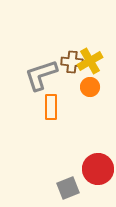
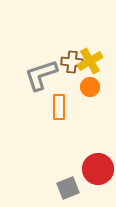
orange rectangle: moved 8 px right
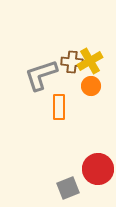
orange circle: moved 1 px right, 1 px up
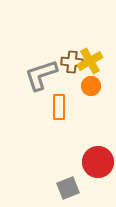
red circle: moved 7 px up
